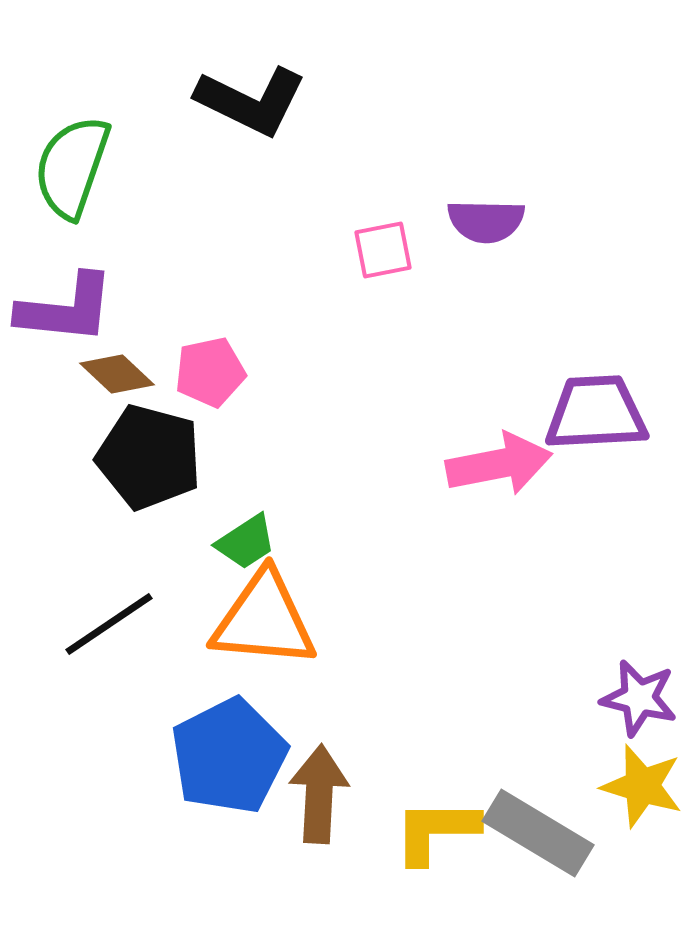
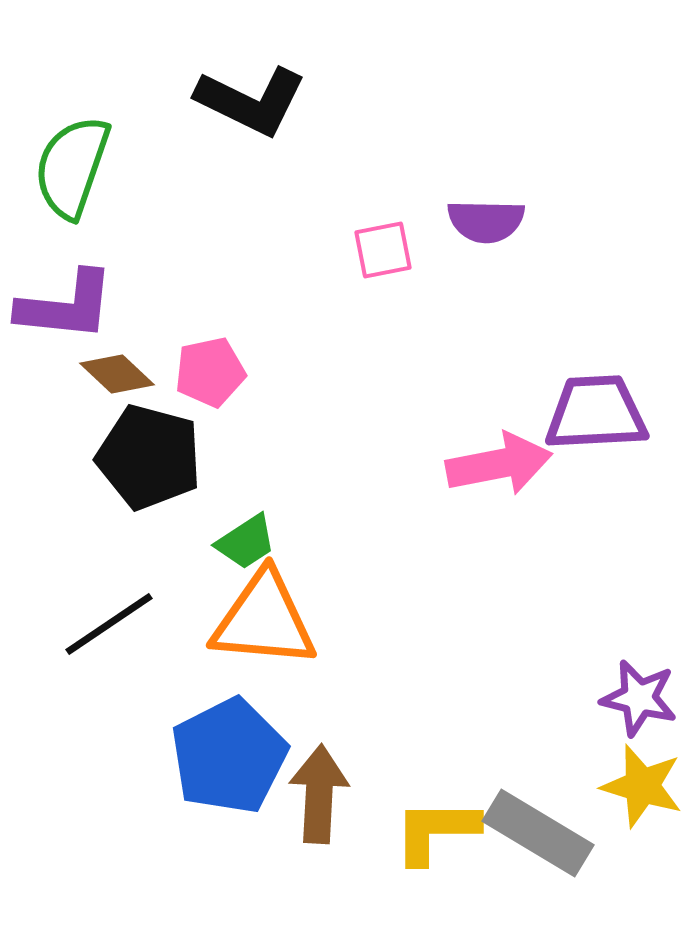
purple L-shape: moved 3 px up
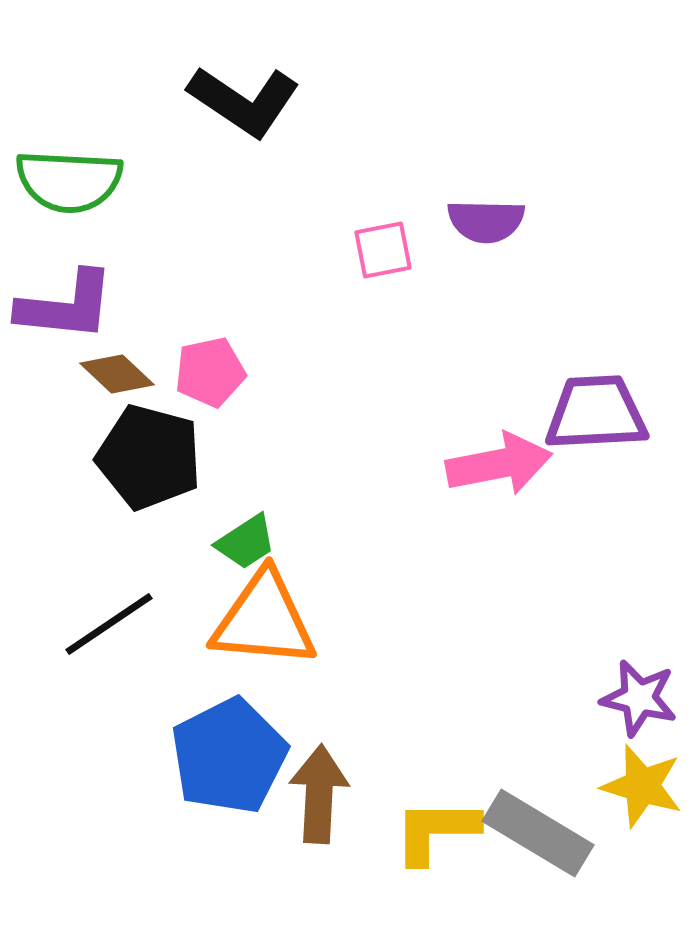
black L-shape: moved 7 px left; rotated 8 degrees clockwise
green semicircle: moved 3 px left, 14 px down; rotated 106 degrees counterclockwise
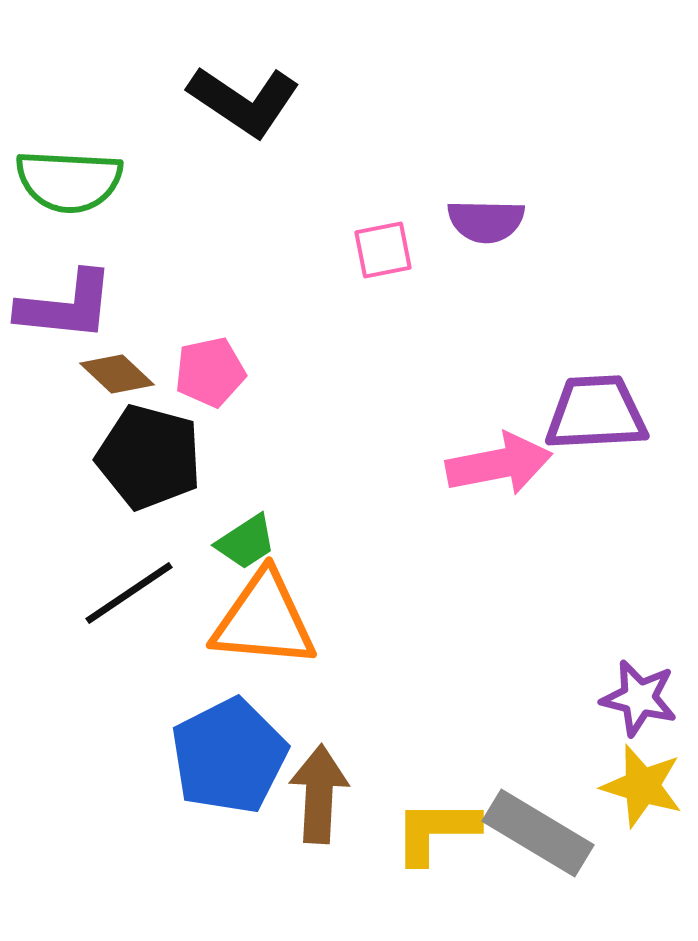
black line: moved 20 px right, 31 px up
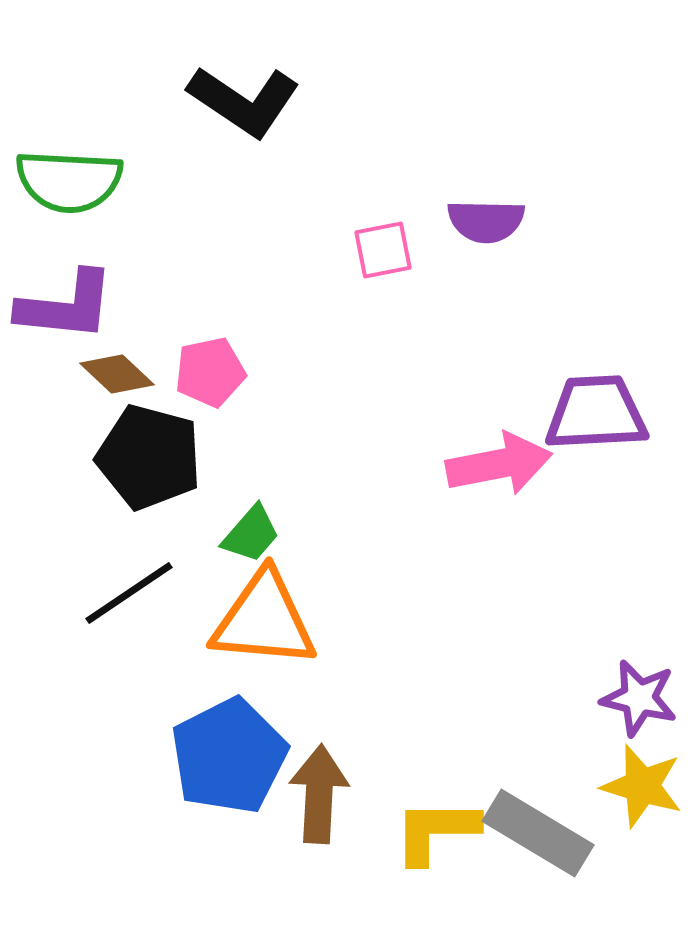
green trapezoid: moved 5 px right, 8 px up; rotated 16 degrees counterclockwise
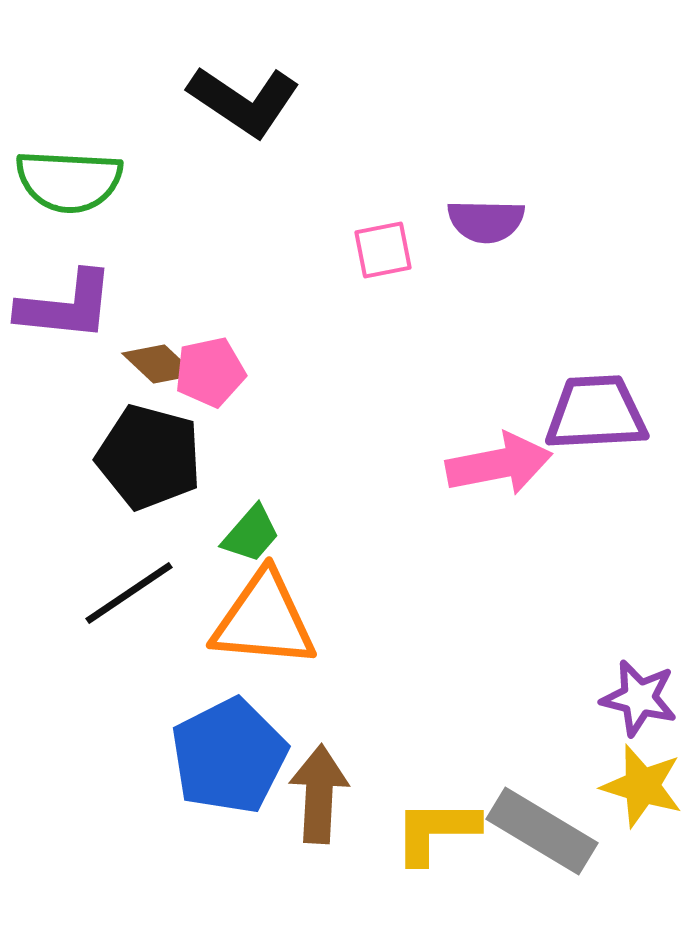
brown diamond: moved 42 px right, 10 px up
gray rectangle: moved 4 px right, 2 px up
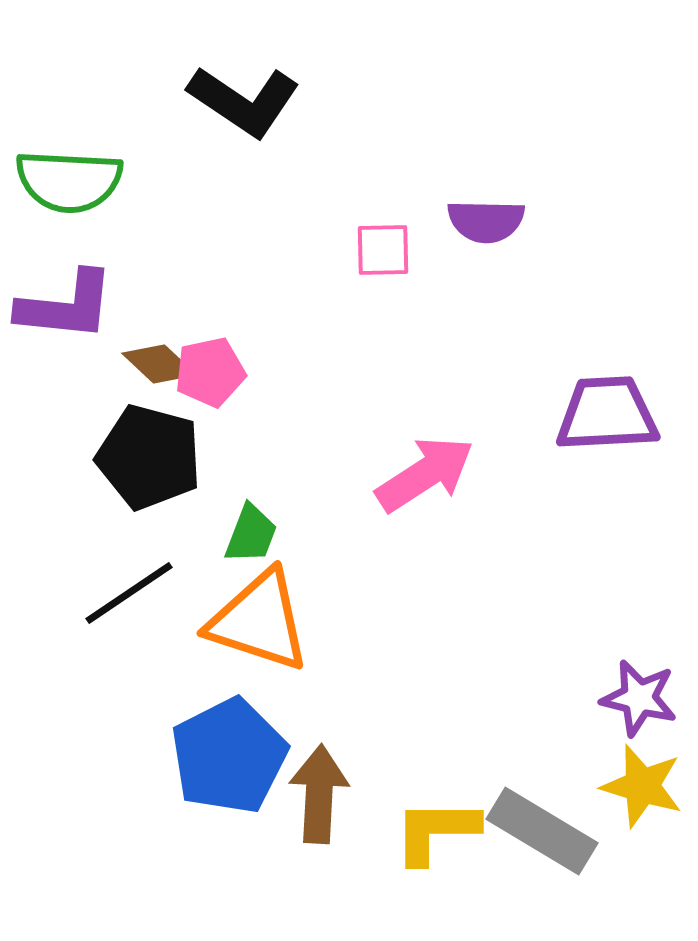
pink square: rotated 10 degrees clockwise
purple trapezoid: moved 11 px right, 1 px down
pink arrow: moved 74 px left, 10 px down; rotated 22 degrees counterclockwise
green trapezoid: rotated 20 degrees counterclockwise
orange triangle: moved 5 px left, 1 px down; rotated 13 degrees clockwise
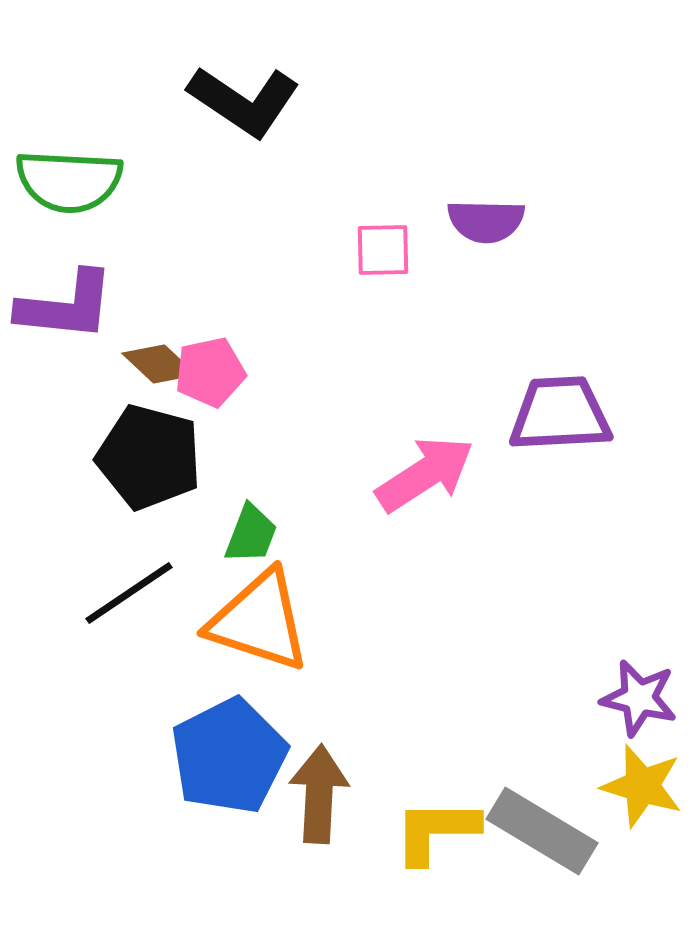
purple trapezoid: moved 47 px left
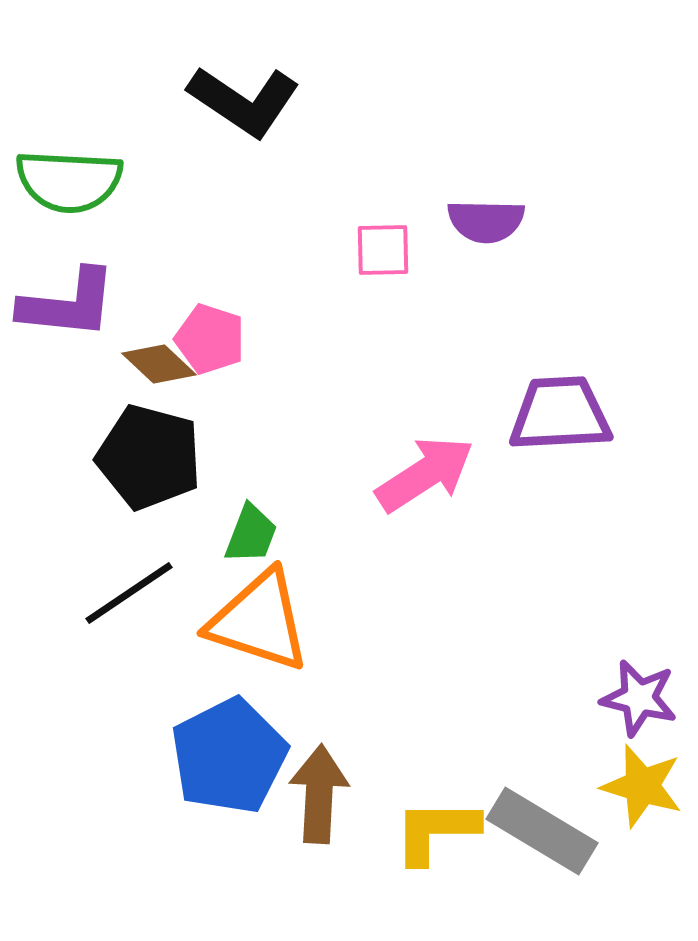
purple L-shape: moved 2 px right, 2 px up
pink pentagon: moved 33 px up; rotated 30 degrees clockwise
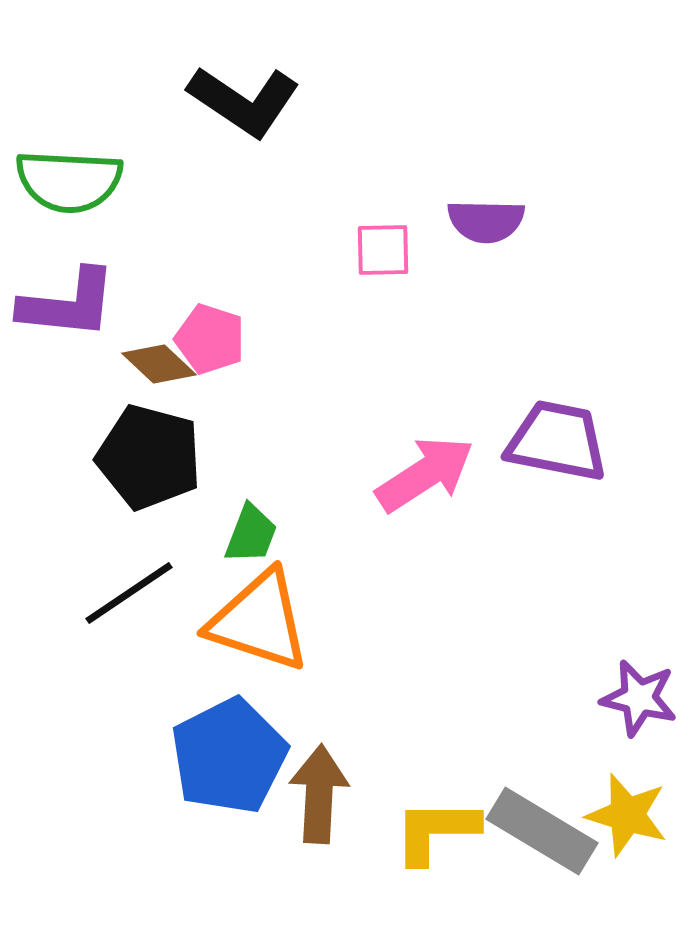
purple trapezoid: moved 3 px left, 27 px down; rotated 14 degrees clockwise
yellow star: moved 15 px left, 29 px down
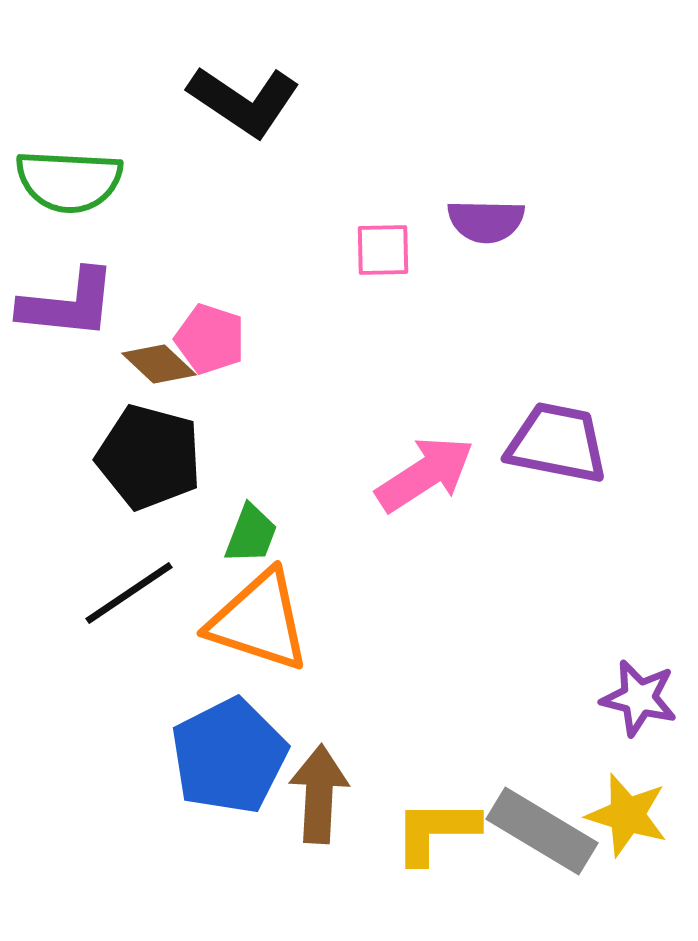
purple trapezoid: moved 2 px down
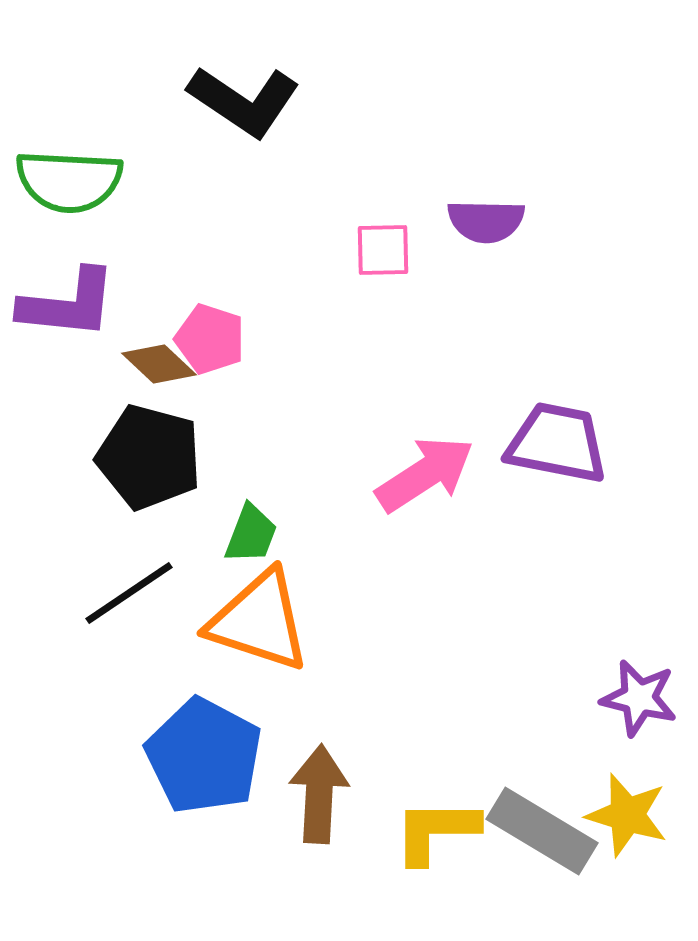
blue pentagon: moved 25 px left; rotated 17 degrees counterclockwise
